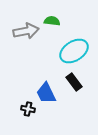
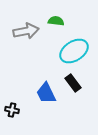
green semicircle: moved 4 px right
black rectangle: moved 1 px left, 1 px down
black cross: moved 16 px left, 1 px down
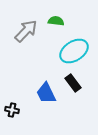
gray arrow: rotated 35 degrees counterclockwise
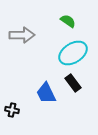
green semicircle: moved 12 px right; rotated 28 degrees clockwise
gray arrow: moved 4 px left, 4 px down; rotated 45 degrees clockwise
cyan ellipse: moved 1 px left, 2 px down
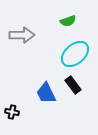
green semicircle: rotated 126 degrees clockwise
cyan ellipse: moved 2 px right, 1 px down; rotated 8 degrees counterclockwise
black rectangle: moved 2 px down
black cross: moved 2 px down
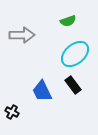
blue trapezoid: moved 4 px left, 2 px up
black cross: rotated 16 degrees clockwise
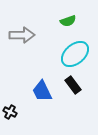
black cross: moved 2 px left
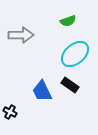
gray arrow: moved 1 px left
black rectangle: moved 3 px left; rotated 18 degrees counterclockwise
